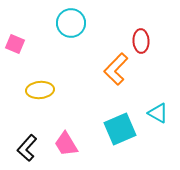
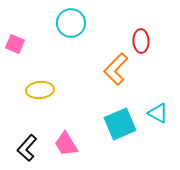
cyan square: moved 5 px up
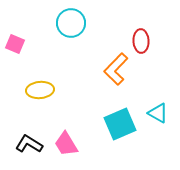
black L-shape: moved 2 px right, 4 px up; rotated 80 degrees clockwise
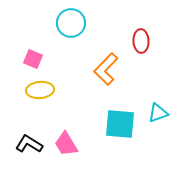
pink square: moved 18 px right, 15 px down
orange L-shape: moved 10 px left
cyan triangle: rotated 50 degrees counterclockwise
cyan square: rotated 28 degrees clockwise
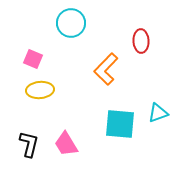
black L-shape: rotated 72 degrees clockwise
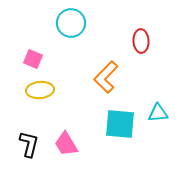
orange L-shape: moved 8 px down
cyan triangle: rotated 15 degrees clockwise
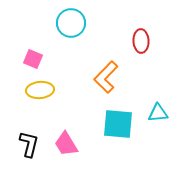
cyan square: moved 2 px left
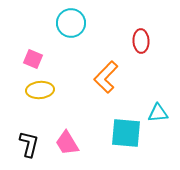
cyan square: moved 8 px right, 9 px down
pink trapezoid: moved 1 px right, 1 px up
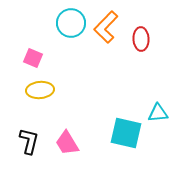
red ellipse: moved 2 px up
pink square: moved 1 px up
orange L-shape: moved 50 px up
cyan square: rotated 8 degrees clockwise
black L-shape: moved 3 px up
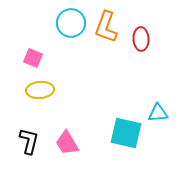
orange L-shape: rotated 24 degrees counterclockwise
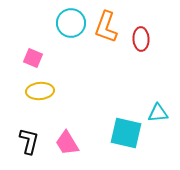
yellow ellipse: moved 1 px down
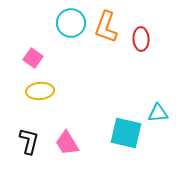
pink square: rotated 12 degrees clockwise
